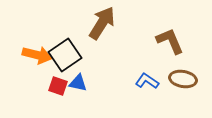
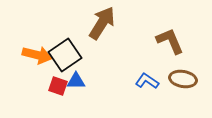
blue triangle: moved 2 px left, 2 px up; rotated 12 degrees counterclockwise
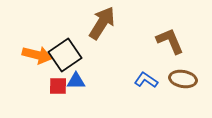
blue L-shape: moved 1 px left, 1 px up
red square: rotated 18 degrees counterclockwise
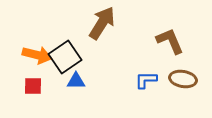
black square: moved 2 px down
blue L-shape: rotated 35 degrees counterclockwise
red square: moved 25 px left
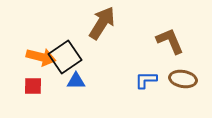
orange arrow: moved 4 px right, 2 px down
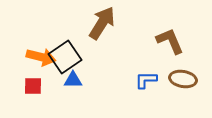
blue triangle: moved 3 px left, 1 px up
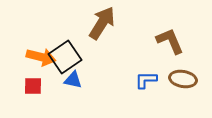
blue triangle: rotated 12 degrees clockwise
